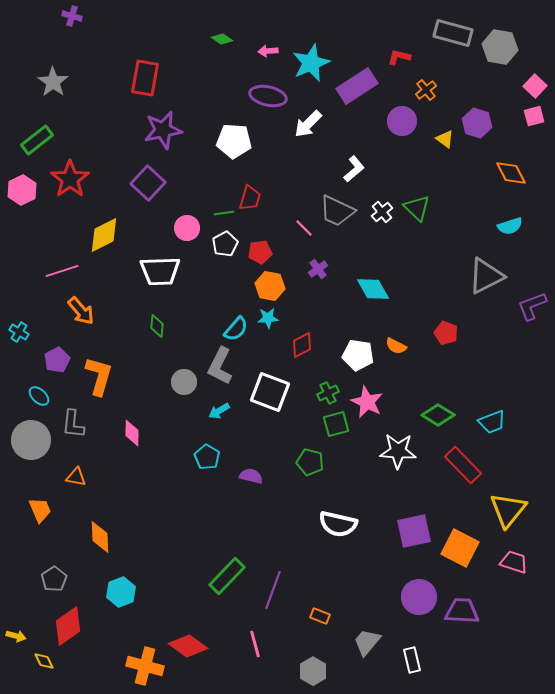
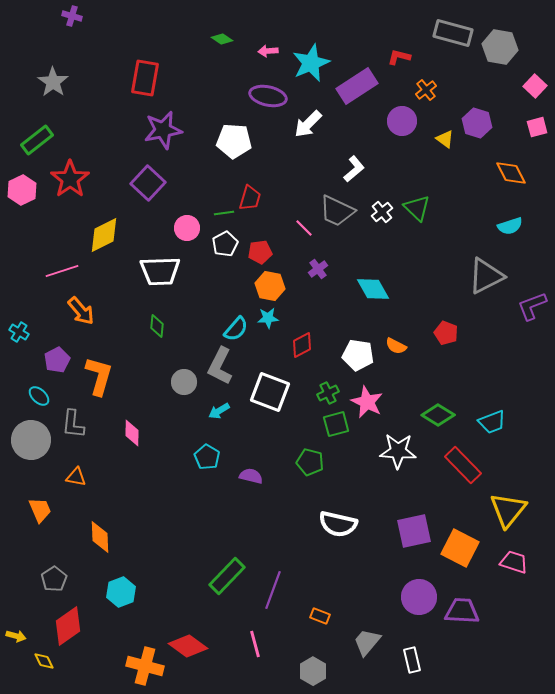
pink square at (534, 116): moved 3 px right, 11 px down
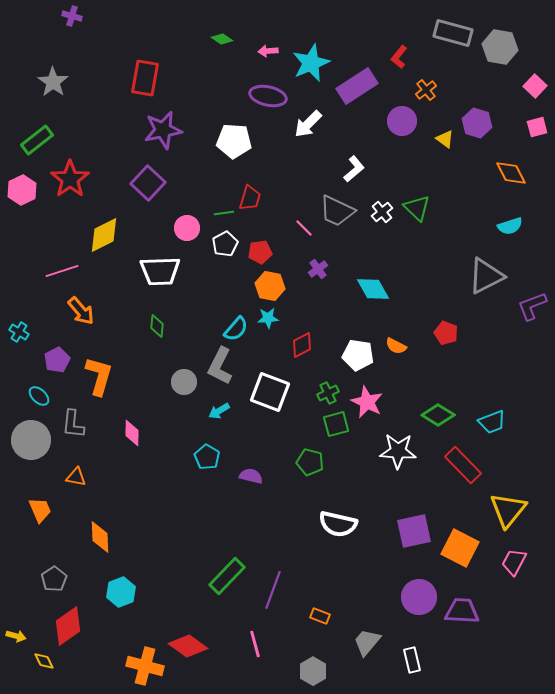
red L-shape at (399, 57): rotated 65 degrees counterclockwise
pink trapezoid at (514, 562): rotated 80 degrees counterclockwise
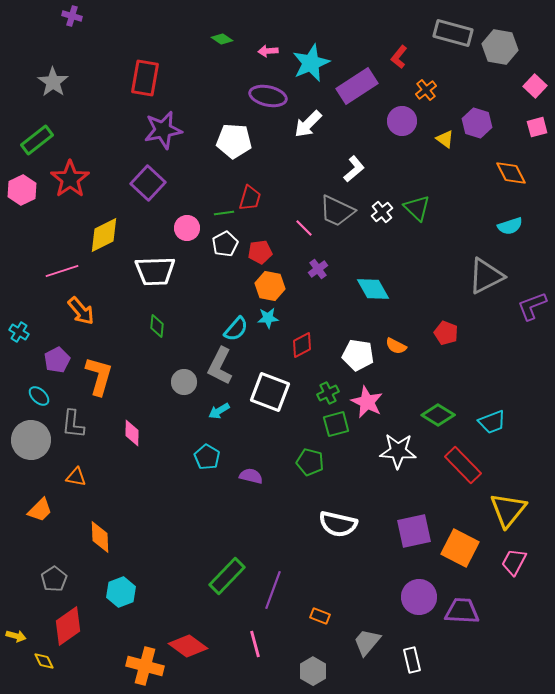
white trapezoid at (160, 271): moved 5 px left
orange trapezoid at (40, 510): rotated 68 degrees clockwise
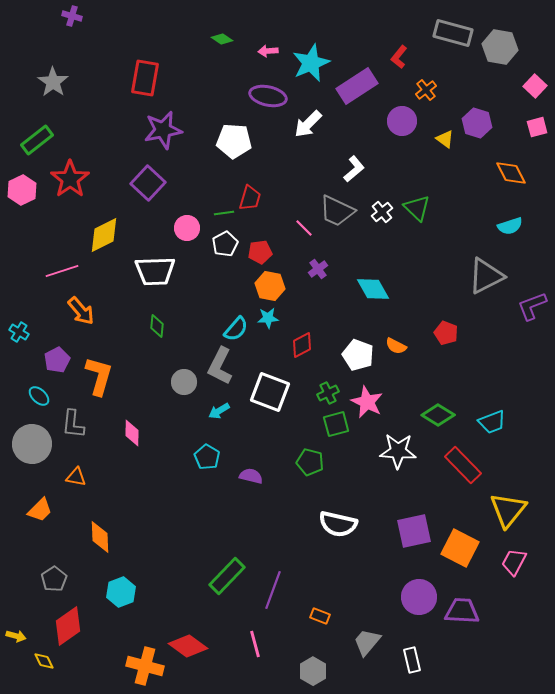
white pentagon at (358, 355): rotated 12 degrees clockwise
gray circle at (31, 440): moved 1 px right, 4 px down
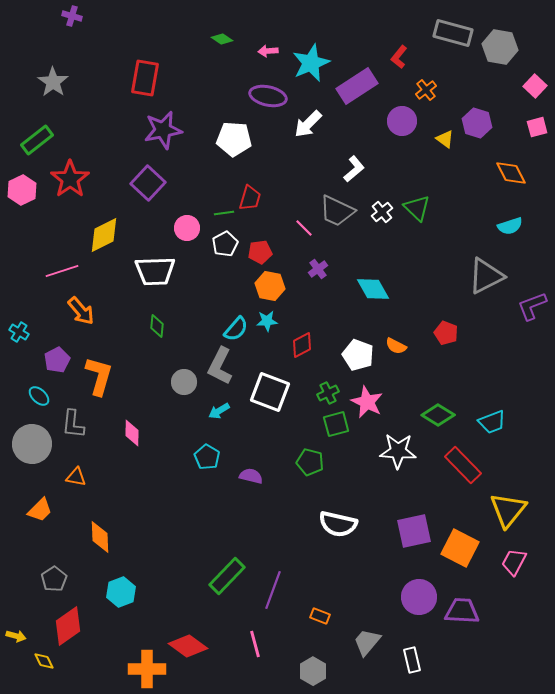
white pentagon at (234, 141): moved 2 px up
cyan star at (268, 318): moved 1 px left, 3 px down
orange cross at (145, 666): moved 2 px right, 3 px down; rotated 15 degrees counterclockwise
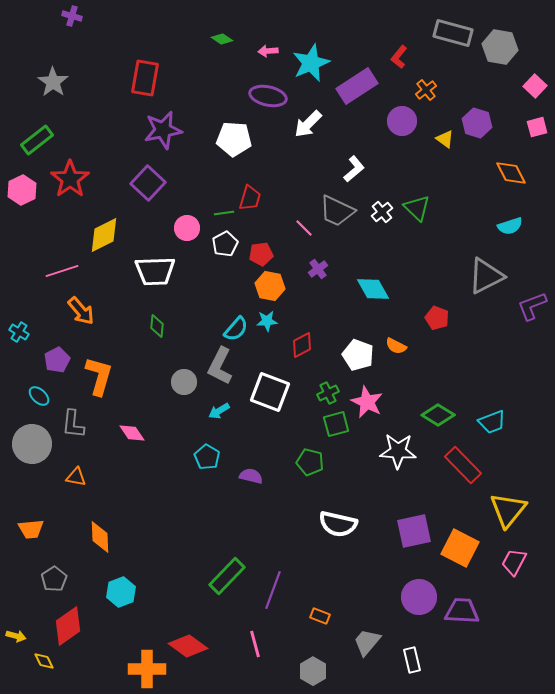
red pentagon at (260, 252): moved 1 px right, 2 px down
red pentagon at (446, 333): moved 9 px left, 15 px up
pink diamond at (132, 433): rotated 36 degrees counterclockwise
orange trapezoid at (40, 510): moved 9 px left, 19 px down; rotated 40 degrees clockwise
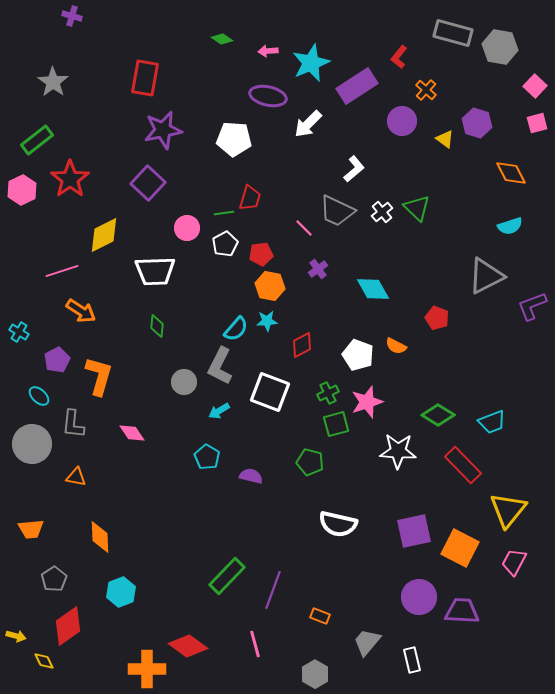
orange cross at (426, 90): rotated 10 degrees counterclockwise
pink square at (537, 127): moved 4 px up
orange arrow at (81, 311): rotated 16 degrees counterclockwise
pink star at (367, 402): rotated 28 degrees clockwise
gray hexagon at (313, 671): moved 2 px right, 3 px down
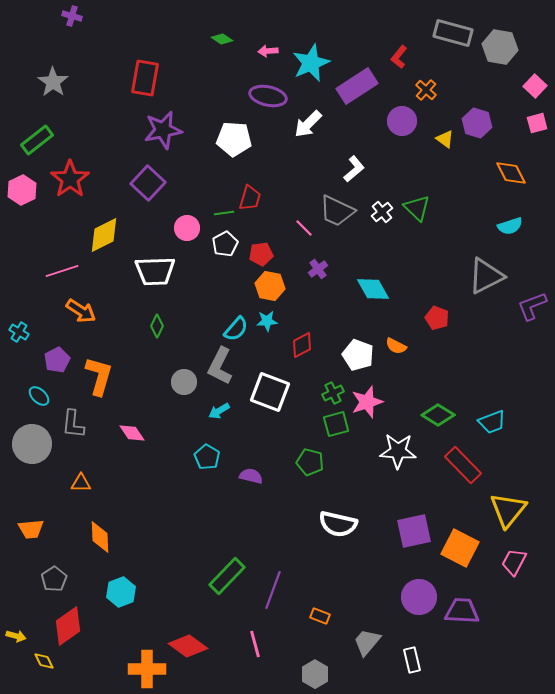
green diamond at (157, 326): rotated 20 degrees clockwise
green cross at (328, 393): moved 5 px right
orange triangle at (76, 477): moved 5 px right, 6 px down; rotated 10 degrees counterclockwise
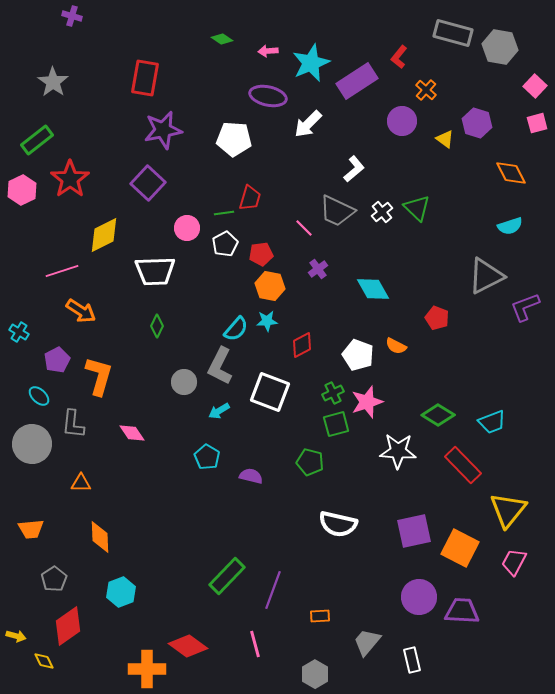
purple rectangle at (357, 86): moved 5 px up
purple L-shape at (532, 306): moved 7 px left, 1 px down
orange rectangle at (320, 616): rotated 24 degrees counterclockwise
